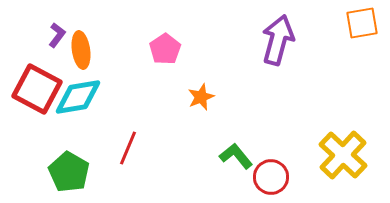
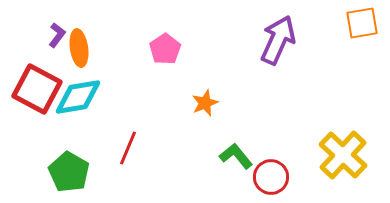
purple arrow: rotated 9 degrees clockwise
orange ellipse: moved 2 px left, 2 px up
orange star: moved 4 px right, 6 px down
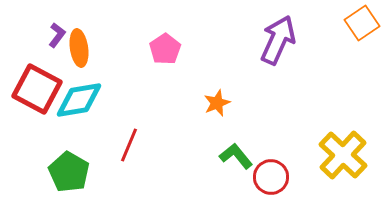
orange square: rotated 24 degrees counterclockwise
cyan diamond: moved 1 px right, 3 px down
orange star: moved 12 px right
red line: moved 1 px right, 3 px up
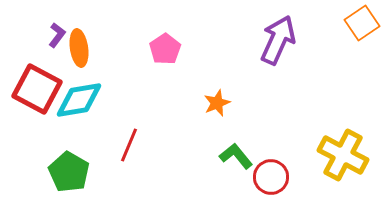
yellow cross: rotated 15 degrees counterclockwise
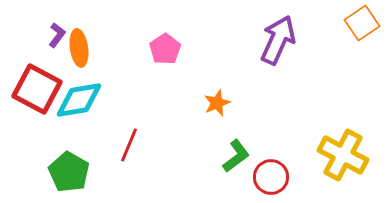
green L-shape: rotated 92 degrees clockwise
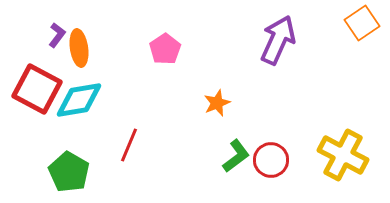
red circle: moved 17 px up
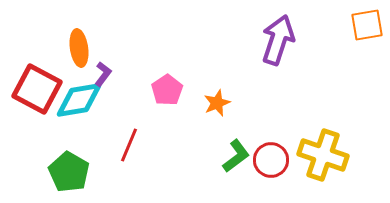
orange square: moved 5 px right, 2 px down; rotated 24 degrees clockwise
purple L-shape: moved 46 px right, 39 px down
purple arrow: rotated 6 degrees counterclockwise
pink pentagon: moved 2 px right, 41 px down
yellow cross: moved 20 px left; rotated 9 degrees counterclockwise
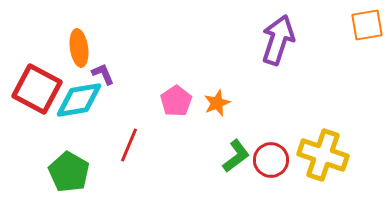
purple L-shape: rotated 60 degrees counterclockwise
pink pentagon: moved 9 px right, 11 px down
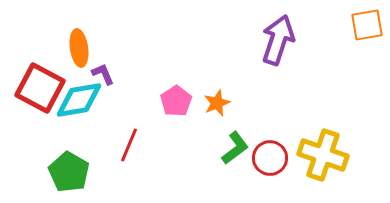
red square: moved 3 px right, 1 px up
green L-shape: moved 1 px left, 8 px up
red circle: moved 1 px left, 2 px up
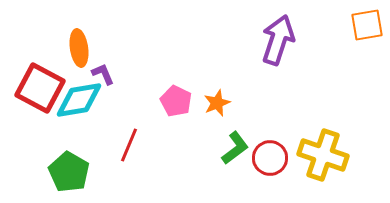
pink pentagon: rotated 12 degrees counterclockwise
